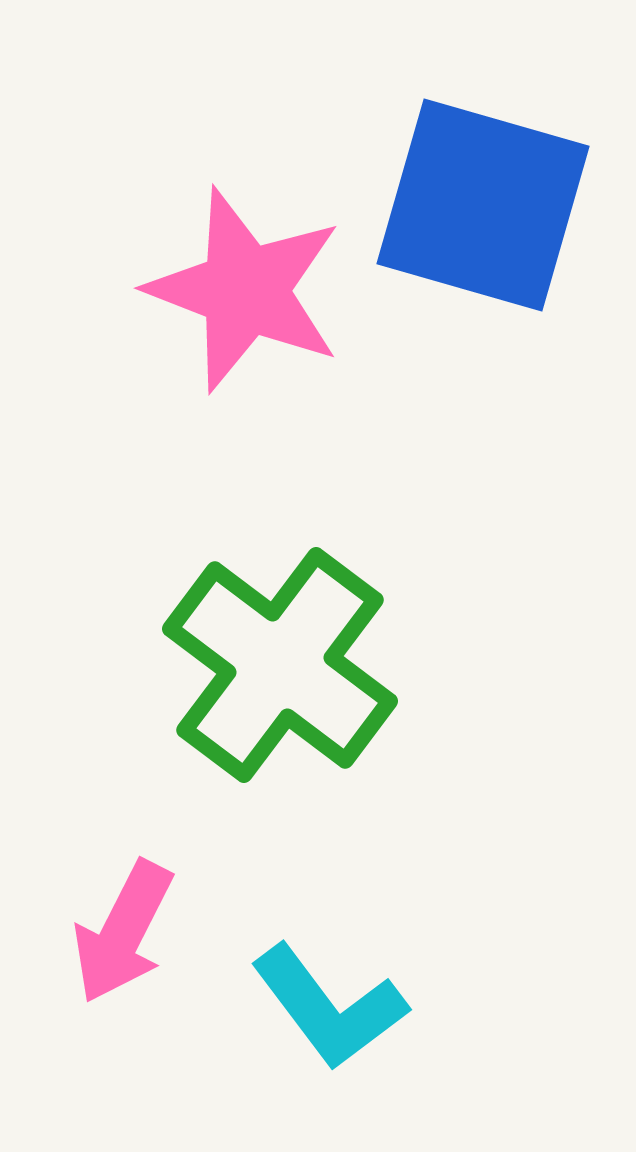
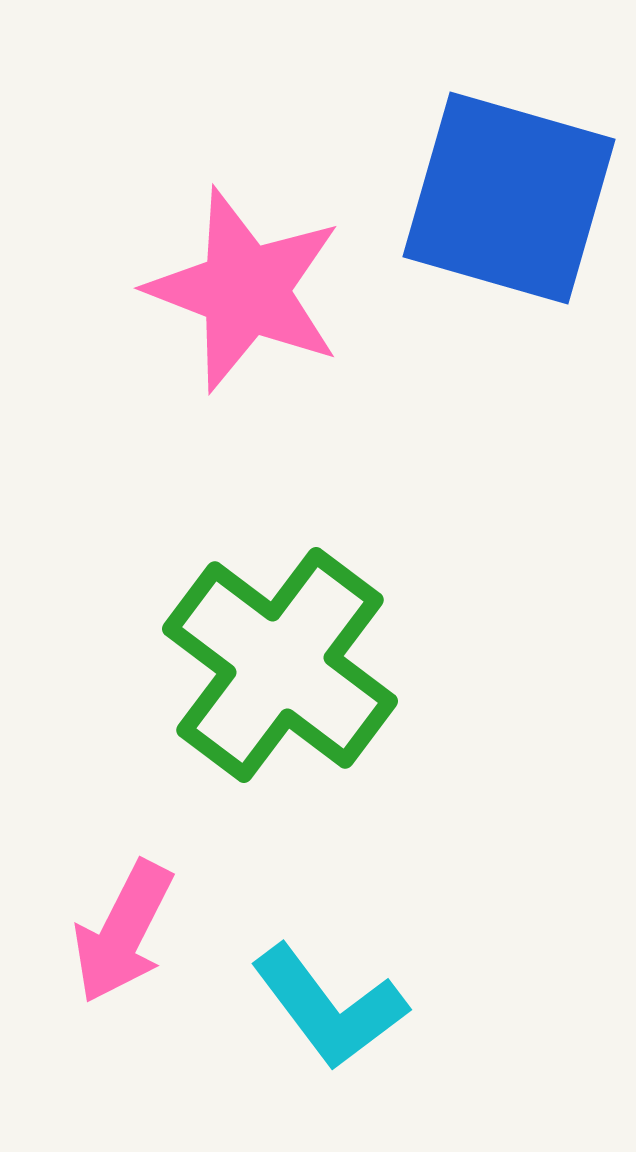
blue square: moved 26 px right, 7 px up
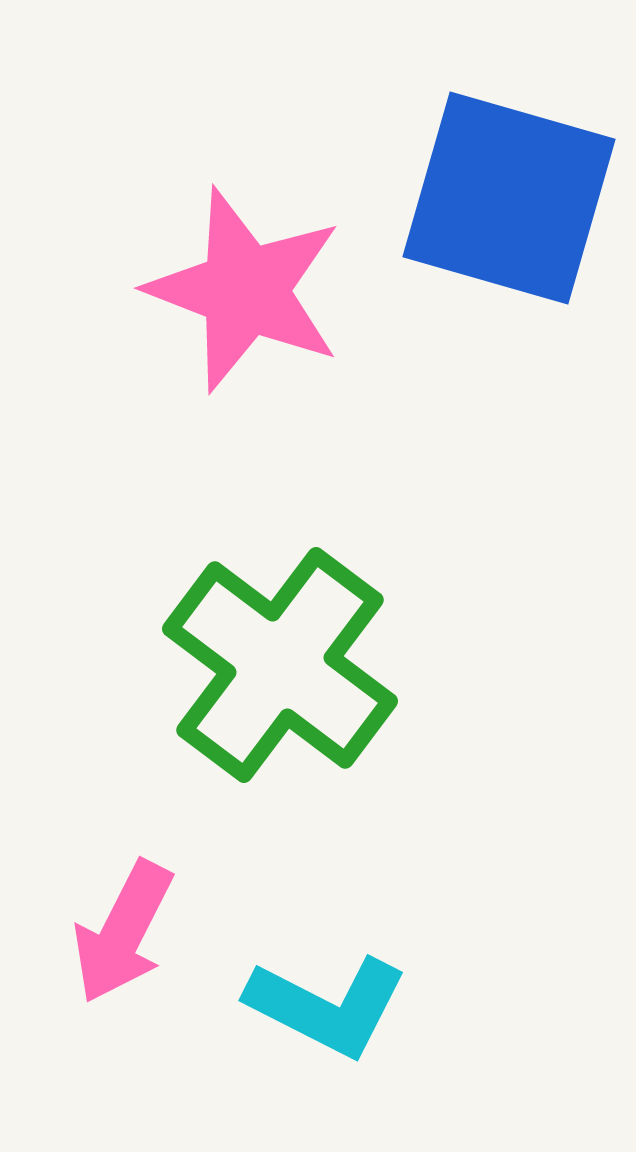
cyan L-shape: moved 2 px left, 1 px up; rotated 26 degrees counterclockwise
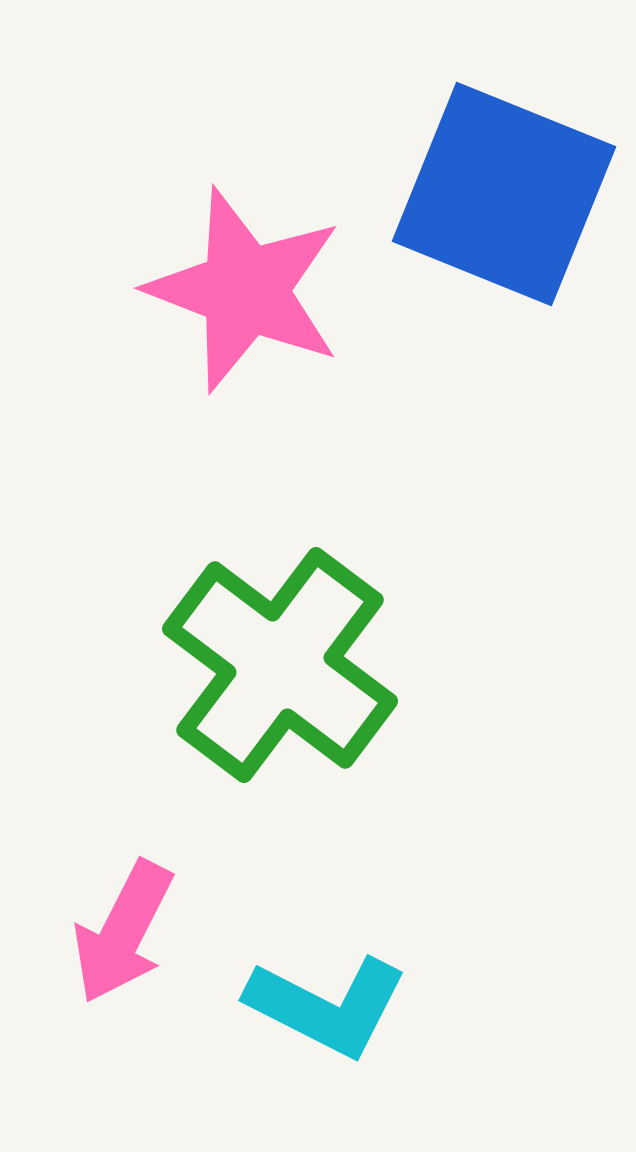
blue square: moved 5 px left, 4 px up; rotated 6 degrees clockwise
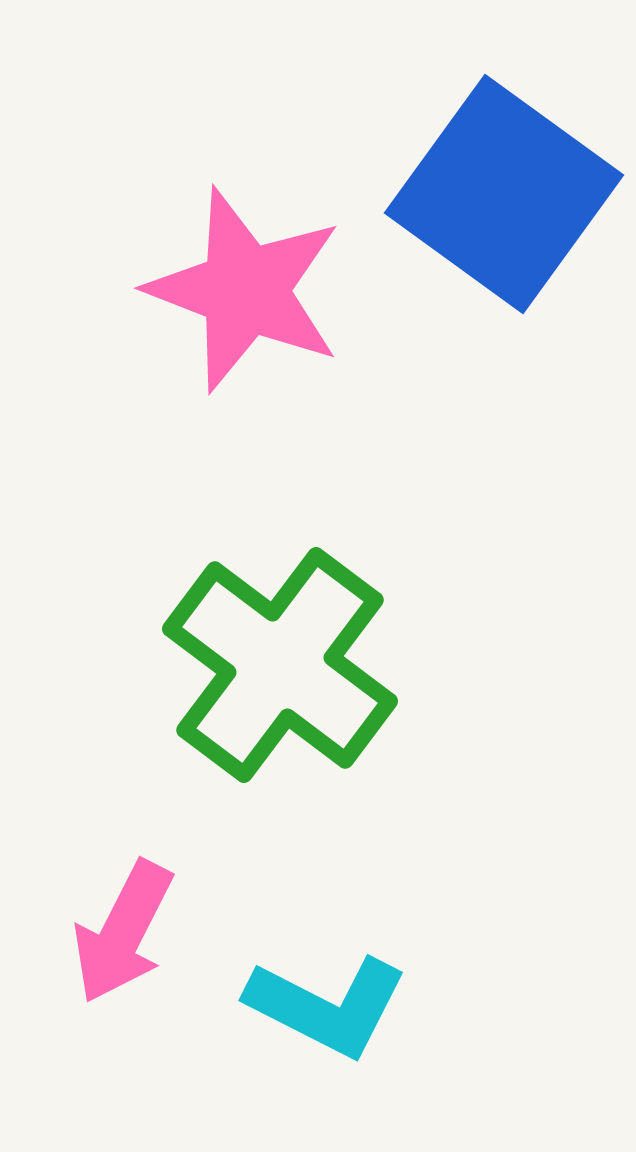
blue square: rotated 14 degrees clockwise
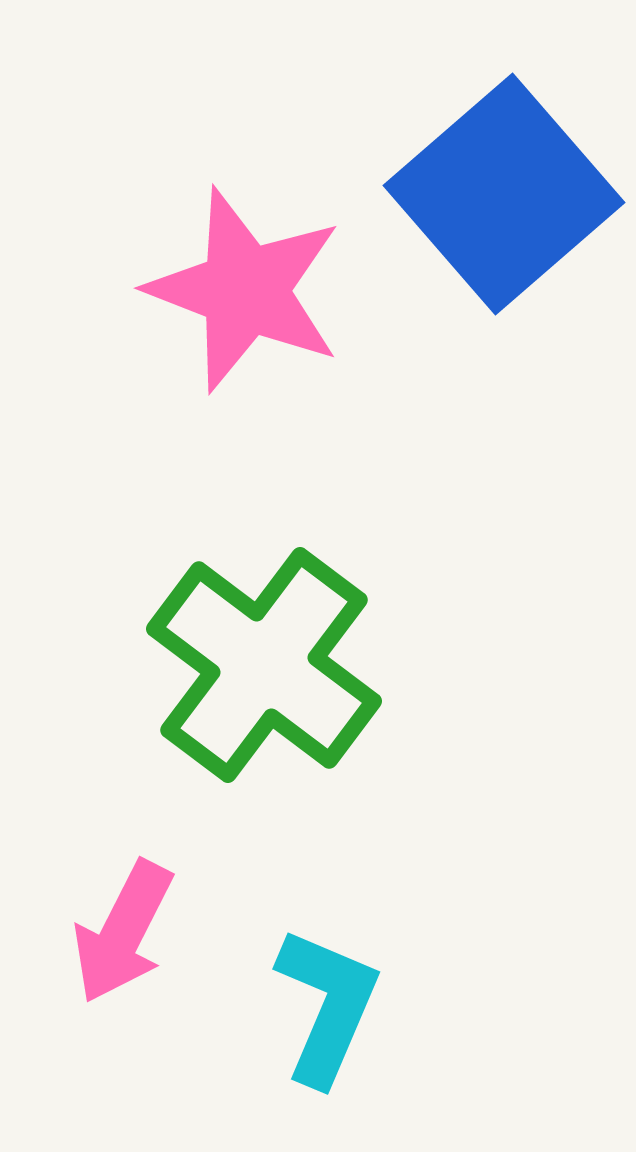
blue square: rotated 13 degrees clockwise
green cross: moved 16 px left
cyan L-shape: rotated 94 degrees counterclockwise
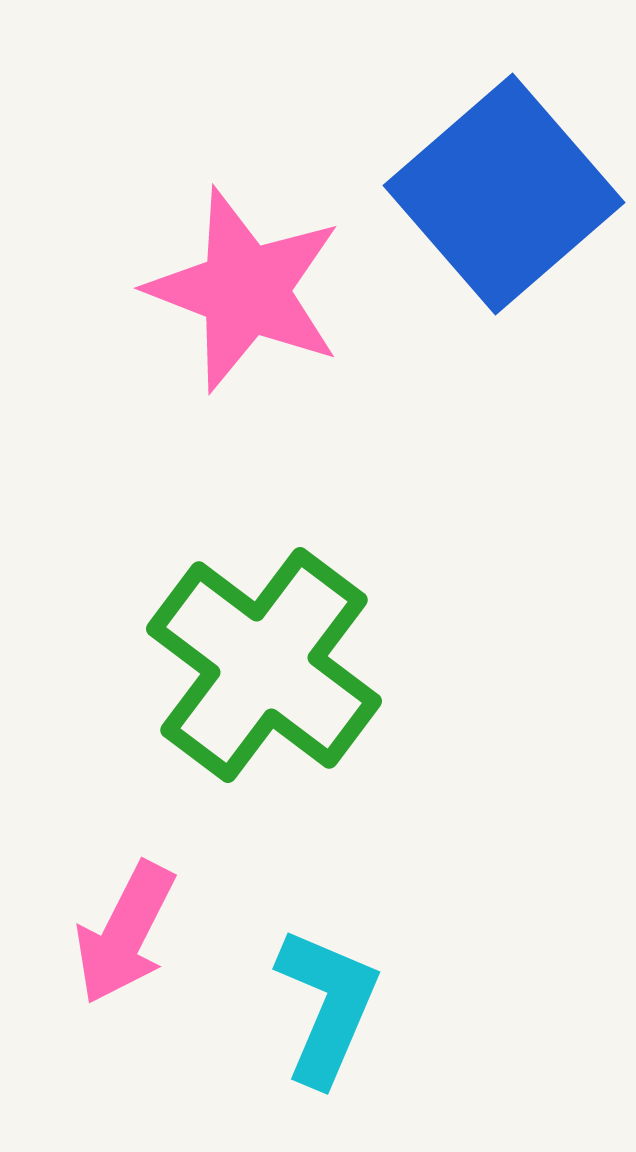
pink arrow: moved 2 px right, 1 px down
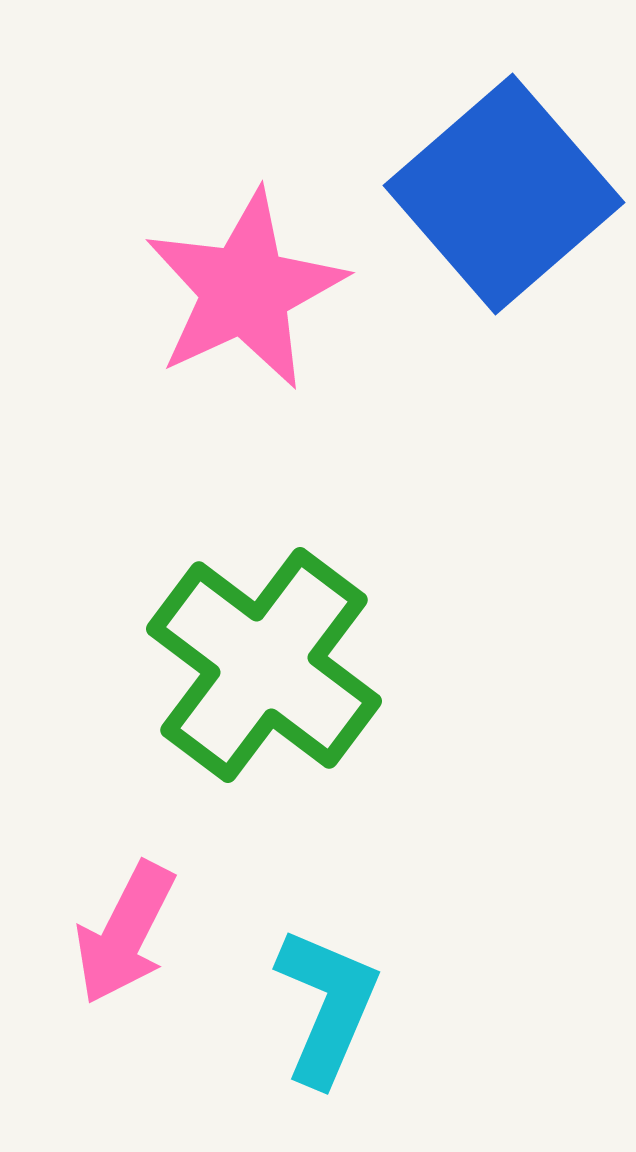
pink star: rotated 26 degrees clockwise
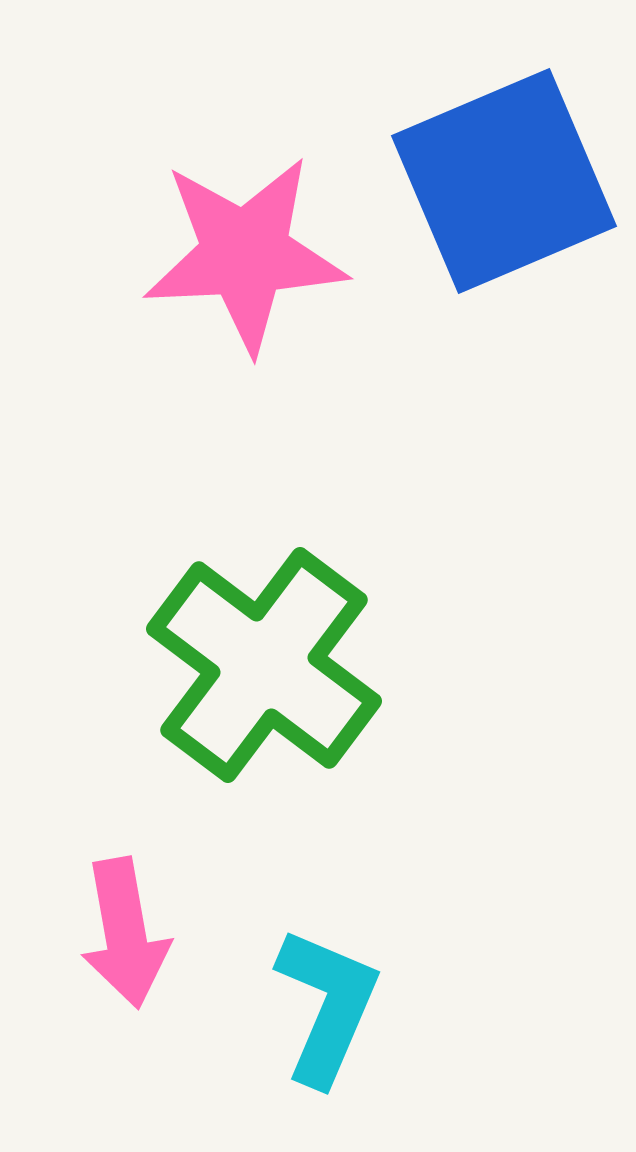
blue square: moved 13 px up; rotated 18 degrees clockwise
pink star: moved 36 px up; rotated 22 degrees clockwise
pink arrow: rotated 37 degrees counterclockwise
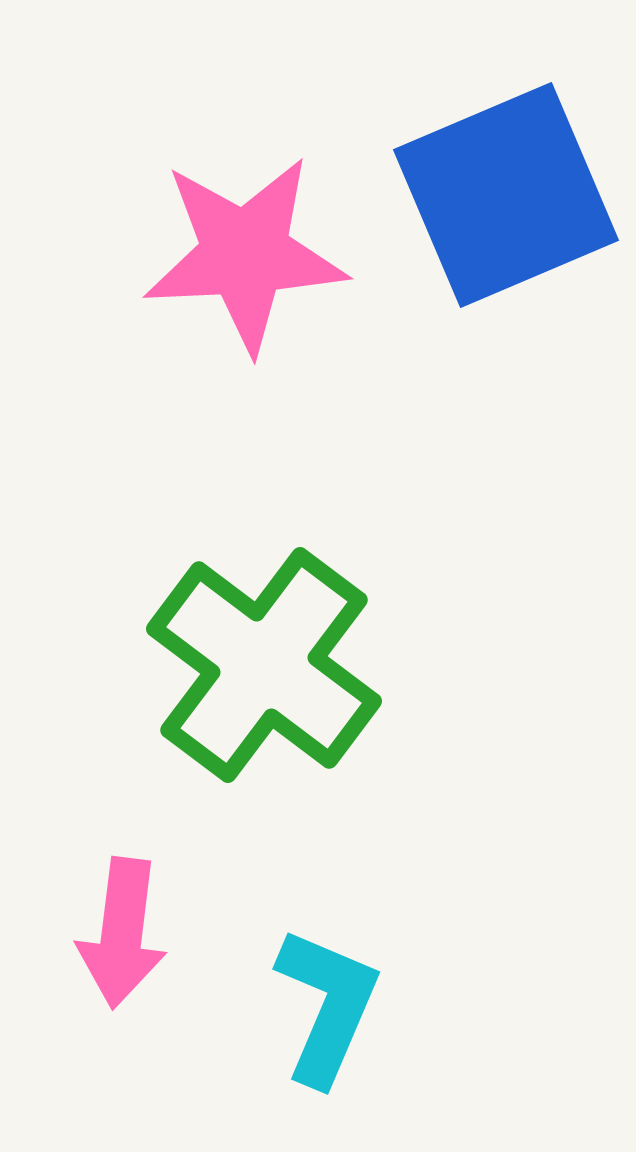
blue square: moved 2 px right, 14 px down
pink arrow: moved 3 px left; rotated 17 degrees clockwise
